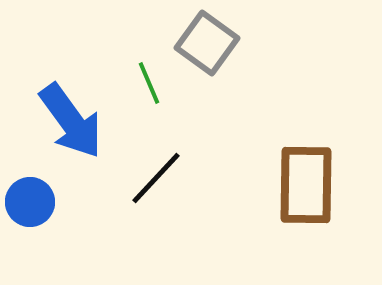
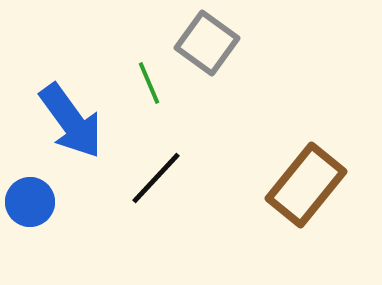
brown rectangle: rotated 38 degrees clockwise
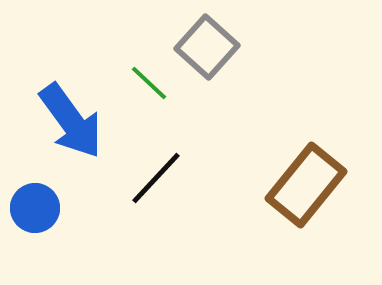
gray square: moved 4 px down; rotated 6 degrees clockwise
green line: rotated 24 degrees counterclockwise
blue circle: moved 5 px right, 6 px down
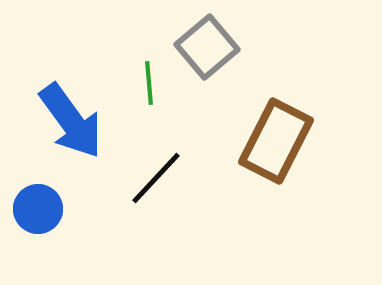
gray square: rotated 8 degrees clockwise
green line: rotated 42 degrees clockwise
brown rectangle: moved 30 px left, 44 px up; rotated 12 degrees counterclockwise
blue circle: moved 3 px right, 1 px down
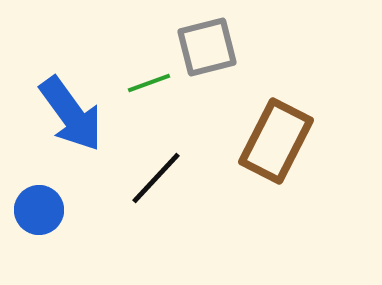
gray square: rotated 26 degrees clockwise
green line: rotated 75 degrees clockwise
blue arrow: moved 7 px up
blue circle: moved 1 px right, 1 px down
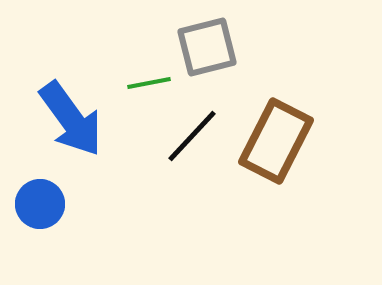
green line: rotated 9 degrees clockwise
blue arrow: moved 5 px down
black line: moved 36 px right, 42 px up
blue circle: moved 1 px right, 6 px up
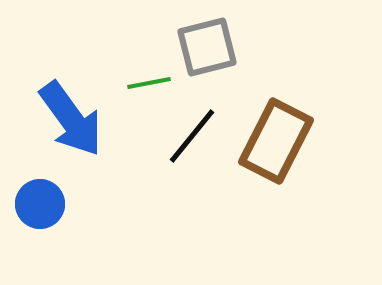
black line: rotated 4 degrees counterclockwise
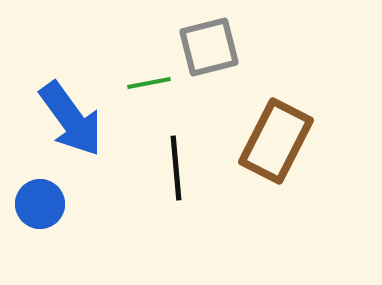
gray square: moved 2 px right
black line: moved 16 px left, 32 px down; rotated 44 degrees counterclockwise
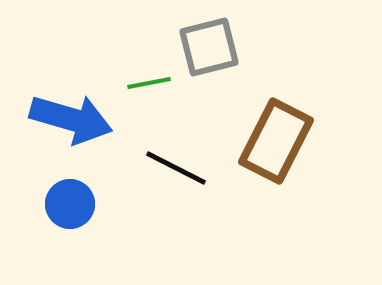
blue arrow: rotated 38 degrees counterclockwise
black line: rotated 58 degrees counterclockwise
blue circle: moved 30 px right
